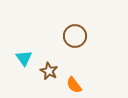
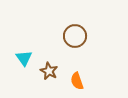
orange semicircle: moved 3 px right, 4 px up; rotated 18 degrees clockwise
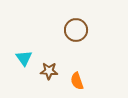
brown circle: moved 1 px right, 6 px up
brown star: rotated 24 degrees counterclockwise
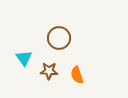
brown circle: moved 17 px left, 8 px down
orange semicircle: moved 6 px up
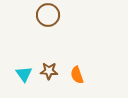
brown circle: moved 11 px left, 23 px up
cyan triangle: moved 16 px down
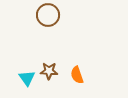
cyan triangle: moved 3 px right, 4 px down
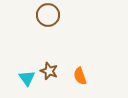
brown star: rotated 18 degrees clockwise
orange semicircle: moved 3 px right, 1 px down
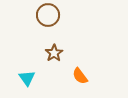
brown star: moved 5 px right, 18 px up; rotated 18 degrees clockwise
orange semicircle: rotated 18 degrees counterclockwise
